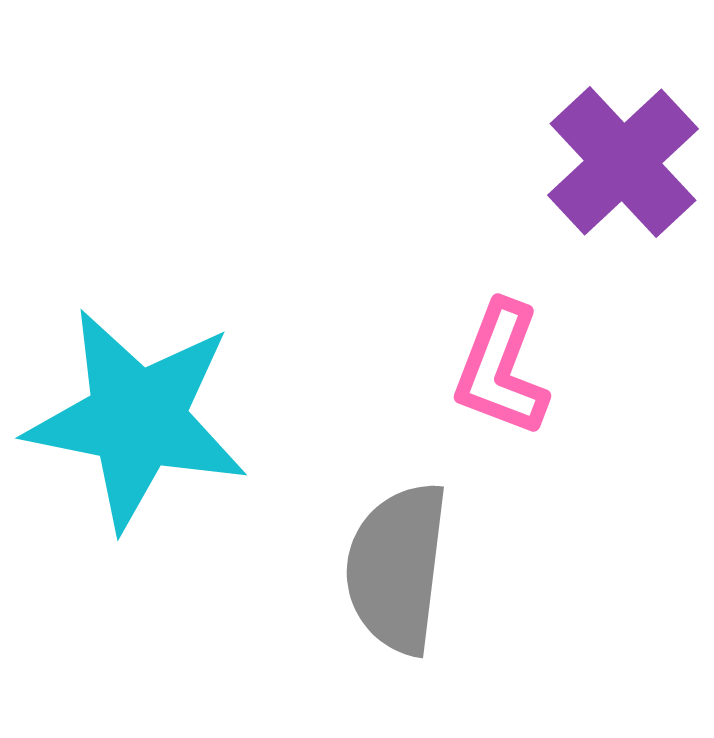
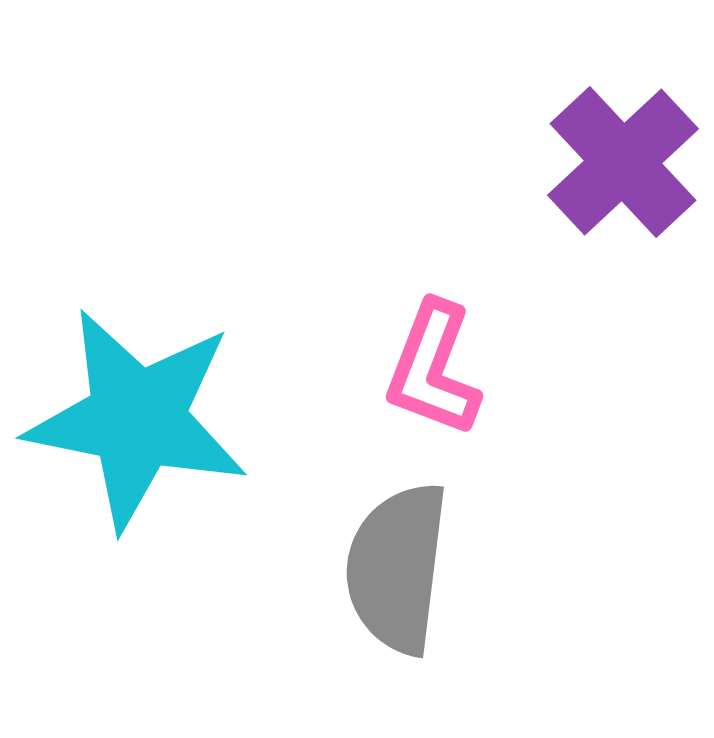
pink L-shape: moved 68 px left
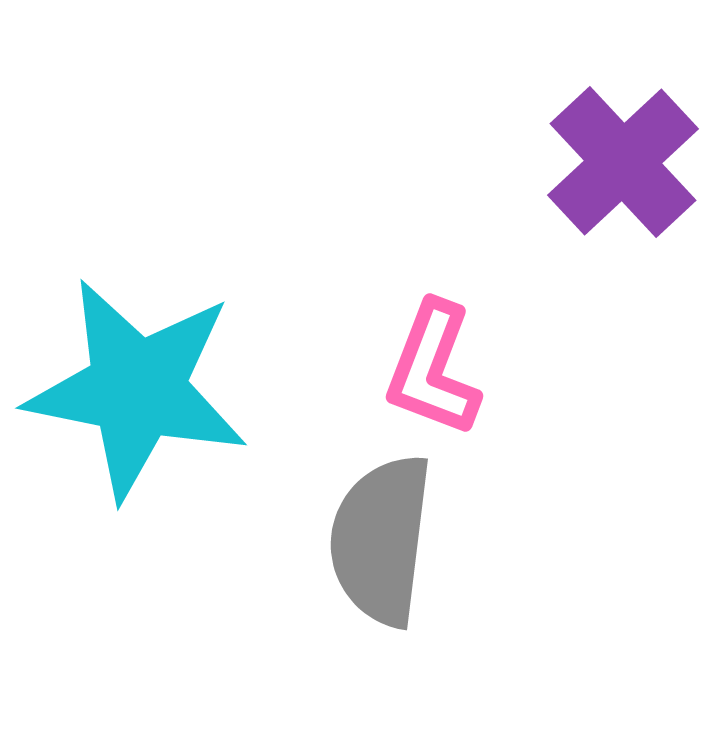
cyan star: moved 30 px up
gray semicircle: moved 16 px left, 28 px up
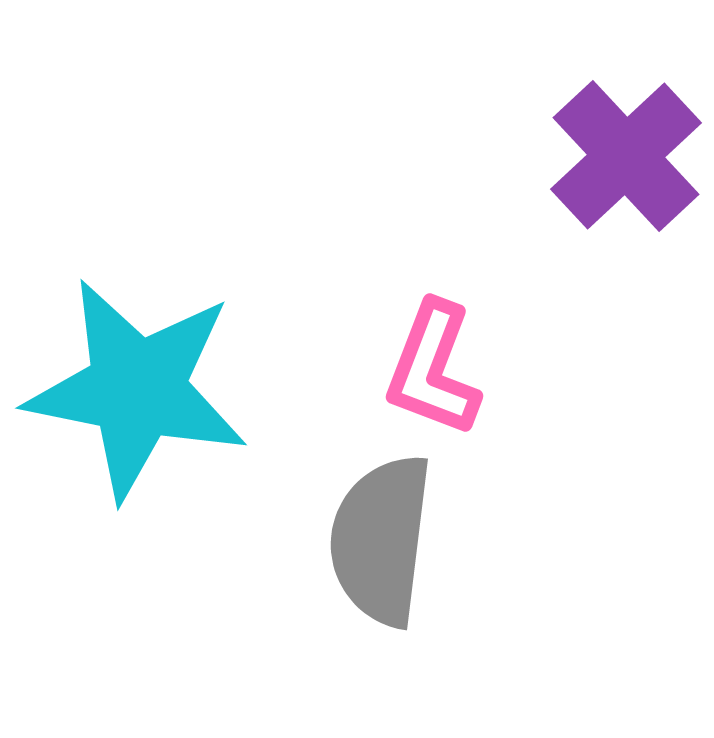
purple cross: moved 3 px right, 6 px up
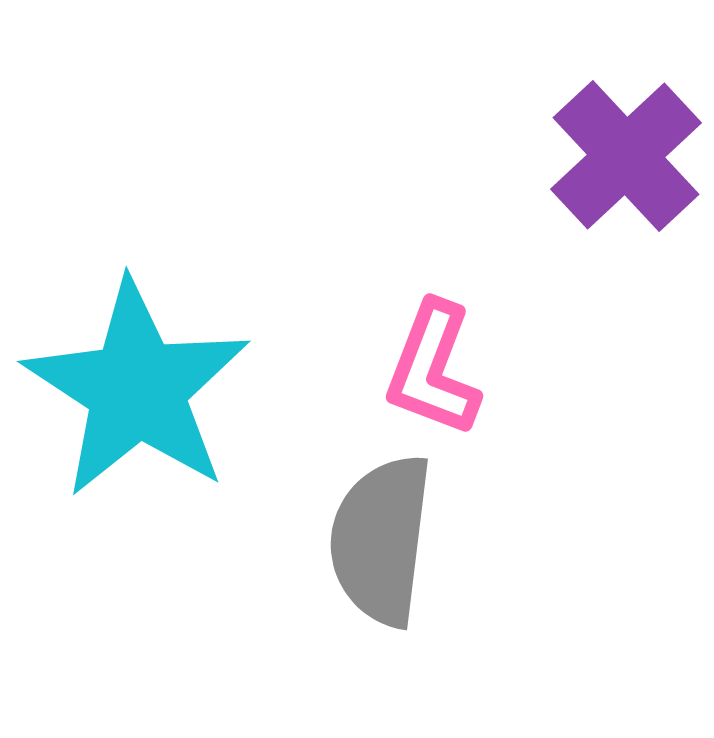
cyan star: rotated 22 degrees clockwise
